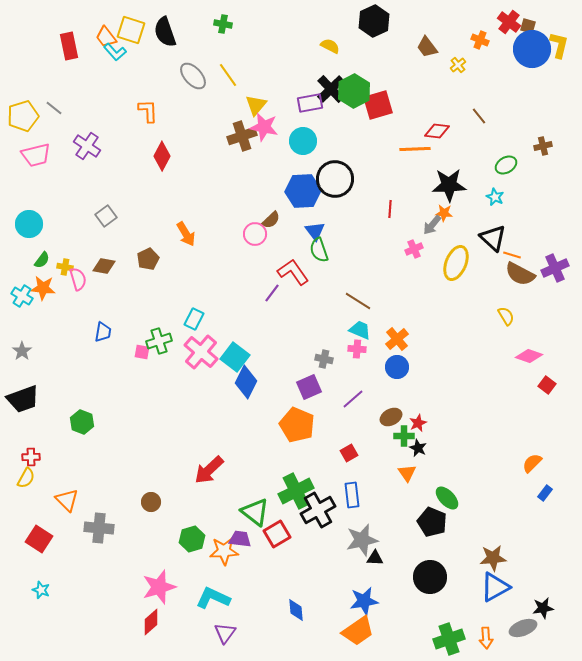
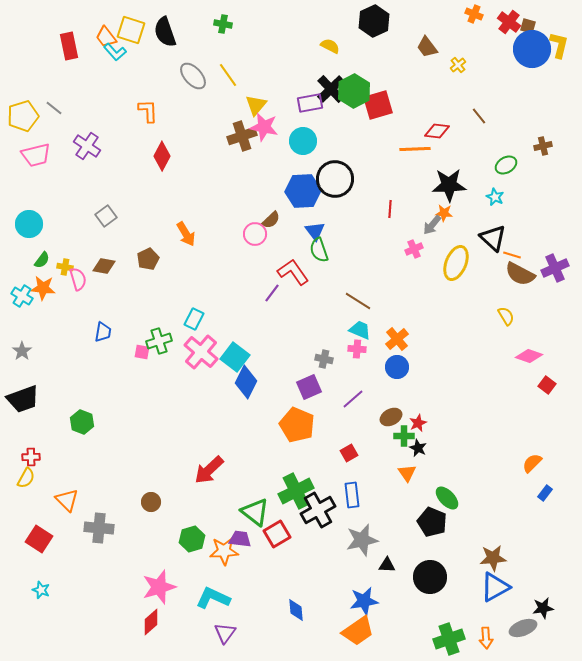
orange cross at (480, 40): moved 6 px left, 26 px up
black triangle at (375, 558): moved 12 px right, 7 px down
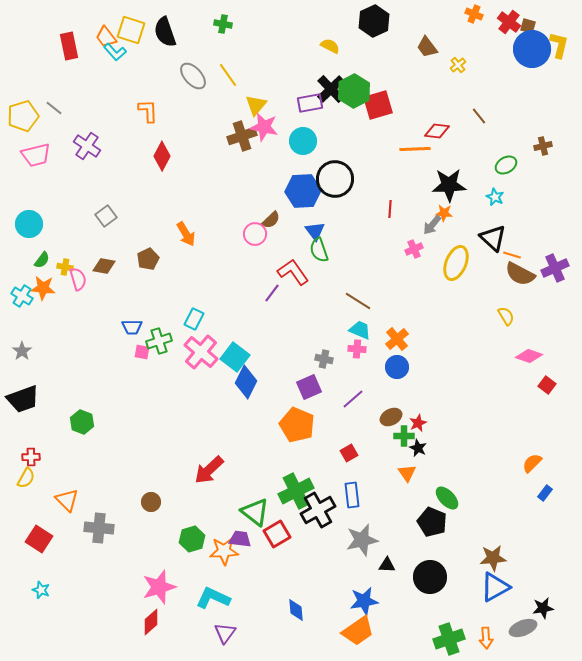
blue trapezoid at (103, 332): moved 29 px right, 5 px up; rotated 80 degrees clockwise
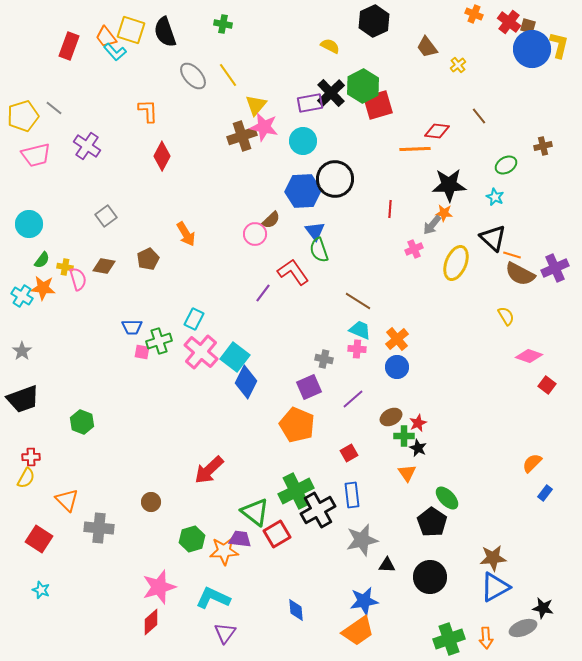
red rectangle at (69, 46): rotated 32 degrees clockwise
black cross at (331, 89): moved 4 px down
green hexagon at (354, 91): moved 9 px right, 5 px up
purple line at (272, 293): moved 9 px left
black pentagon at (432, 522): rotated 12 degrees clockwise
black star at (543, 608): rotated 20 degrees clockwise
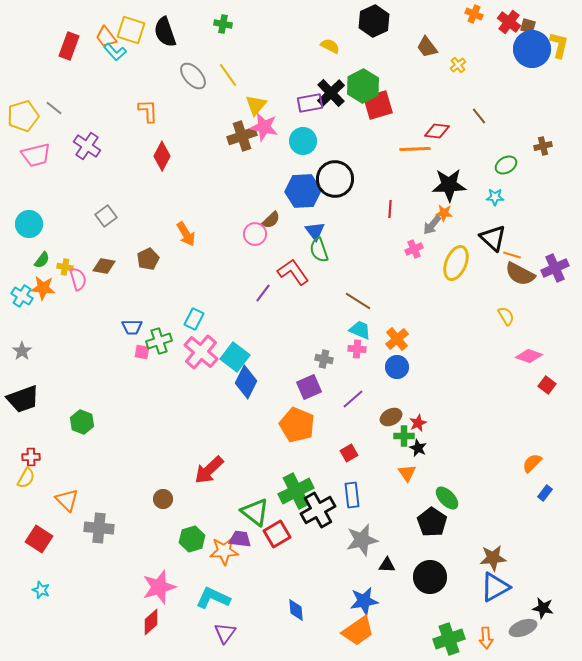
cyan star at (495, 197): rotated 24 degrees counterclockwise
brown circle at (151, 502): moved 12 px right, 3 px up
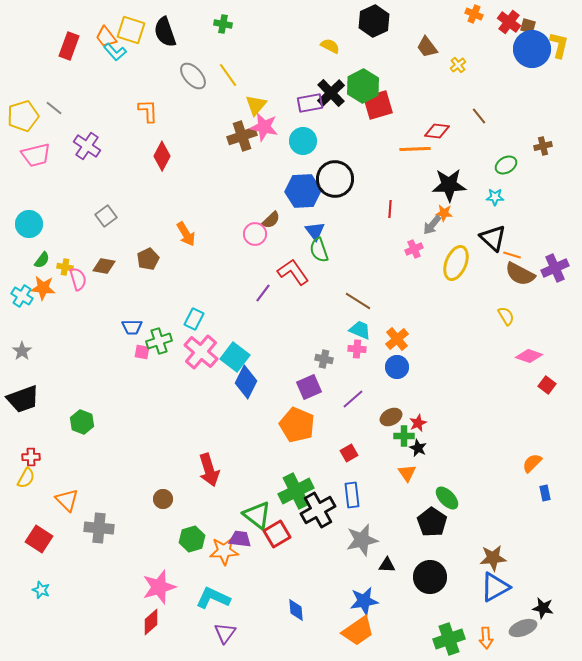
red arrow at (209, 470): rotated 64 degrees counterclockwise
blue rectangle at (545, 493): rotated 49 degrees counterclockwise
green triangle at (255, 512): moved 2 px right, 3 px down
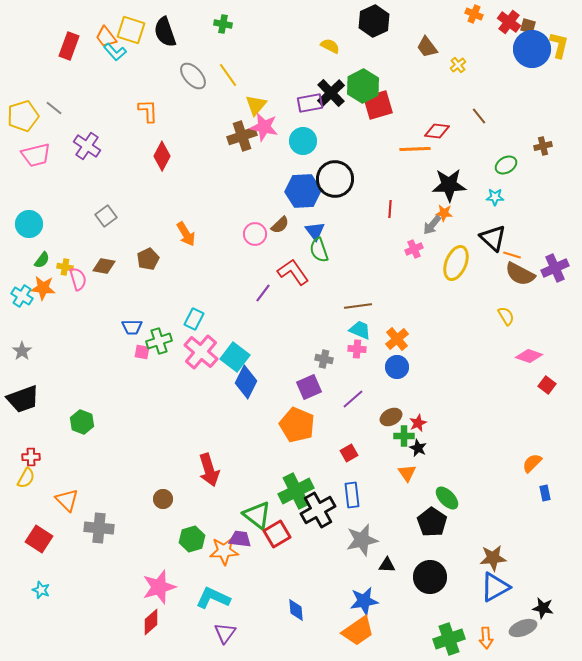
brown semicircle at (271, 220): moved 9 px right, 5 px down
brown line at (358, 301): moved 5 px down; rotated 40 degrees counterclockwise
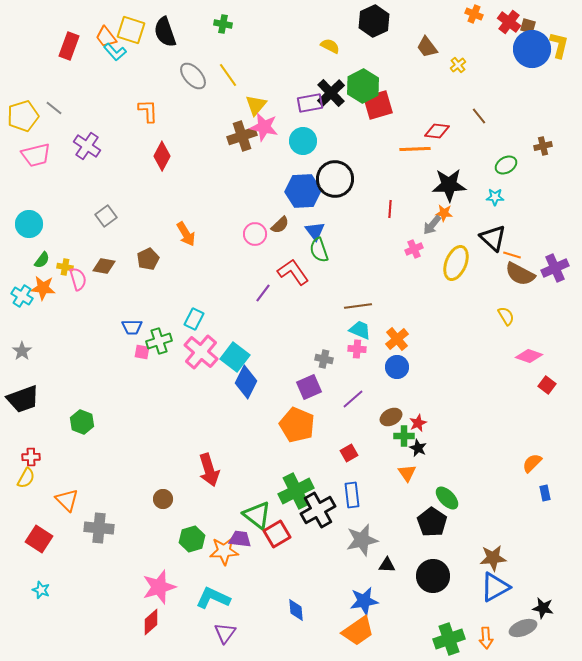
black circle at (430, 577): moved 3 px right, 1 px up
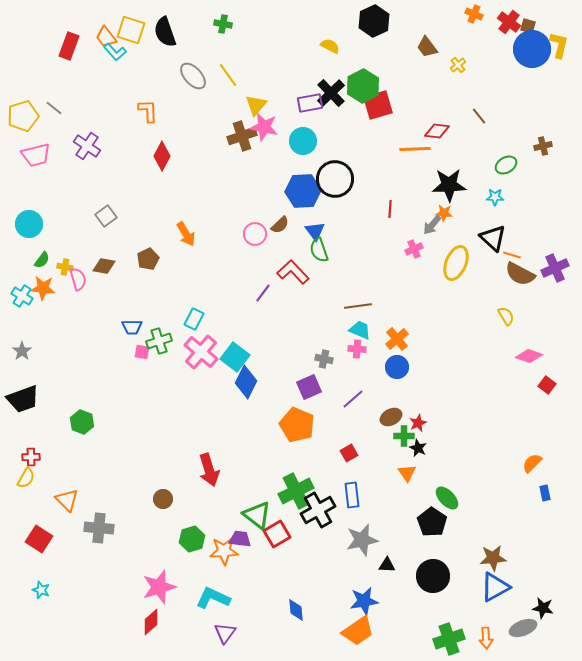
red L-shape at (293, 272): rotated 8 degrees counterclockwise
